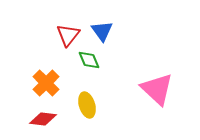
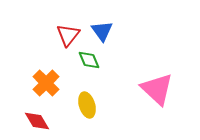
red diamond: moved 6 px left, 2 px down; rotated 52 degrees clockwise
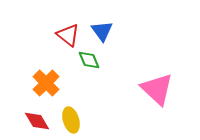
red triangle: rotated 30 degrees counterclockwise
yellow ellipse: moved 16 px left, 15 px down
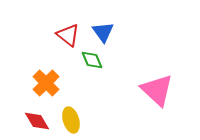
blue triangle: moved 1 px right, 1 px down
green diamond: moved 3 px right
pink triangle: moved 1 px down
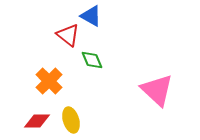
blue triangle: moved 12 px left, 16 px up; rotated 25 degrees counterclockwise
orange cross: moved 3 px right, 2 px up
red diamond: rotated 60 degrees counterclockwise
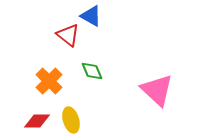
green diamond: moved 11 px down
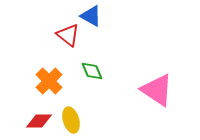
pink triangle: rotated 9 degrees counterclockwise
red diamond: moved 2 px right
